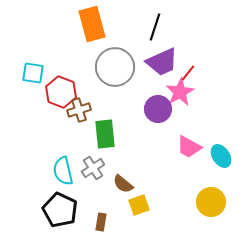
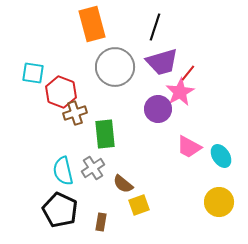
purple trapezoid: rotated 8 degrees clockwise
brown cross: moved 4 px left, 3 px down
yellow circle: moved 8 px right
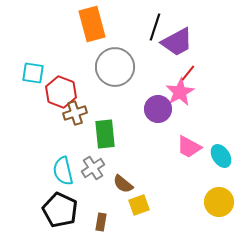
purple trapezoid: moved 15 px right, 20 px up; rotated 12 degrees counterclockwise
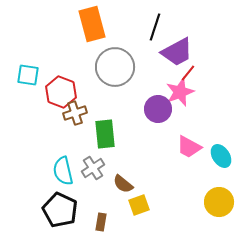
purple trapezoid: moved 10 px down
cyan square: moved 5 px left, 2 px down
pink star: rotated 8 degrees clockwise
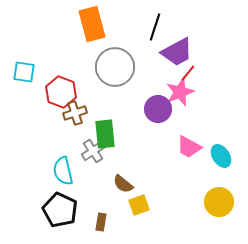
cyan square: moved 4 px left, 3 px up
gray cross: moved 17 px up
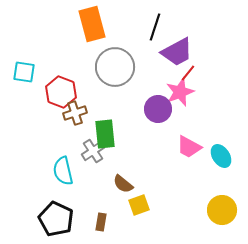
yellow circle: moved 3 px right, 8 px down
black pentagon: moved 4 px left, 9 px down
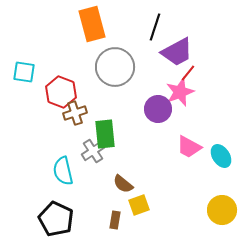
brown rectangle: moved 14 px right, 2 px up
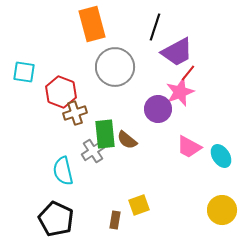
brown semicircle: moved 4 px right, 44 px up
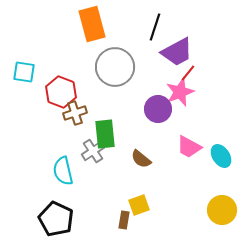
brown semicircle: moved 14 px right, 19 px down
brown rectangle: moved 9 px right
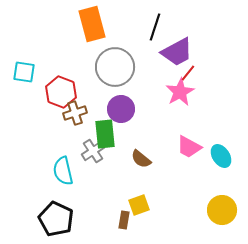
pink star: rotated 8 degrees counterclockwise
purple circle: moved 37 px left
